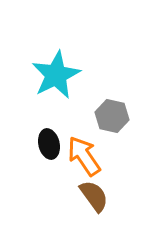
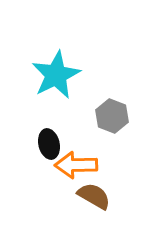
gray hexagon: rotated 8 degrees clockwise
orange arrow: moved 8 px left, 9 px down; rotated 57 degrees counterclockwise
brown semicircle: rotated 24 degrees counterclockwise
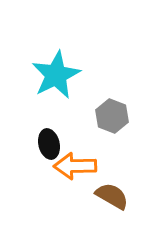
orange arrow: moved 1 px left, 1 px down
brown semicircle: moved 18 px right
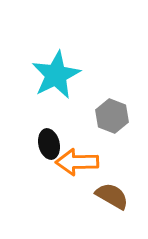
orange arrow: moved 2 px right, 4 px up
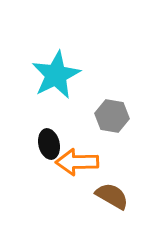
gray hexagon: rotated 12 degrees counterclockwise
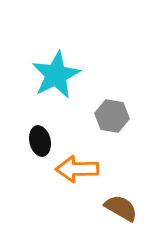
black ellipse: moved 9 px left, 3 px up
orange arrow: moved 7 px down
brown semicircle: moved 9 px right, 12 px down
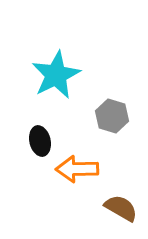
gray hexagon: rotated 8 degrees clockwise
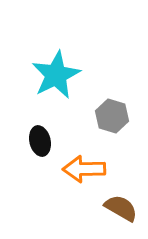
orange arrow: moved 7 px right
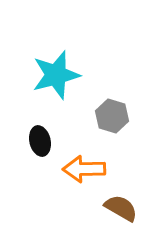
cyan star: rotated 12 degrees clockwise
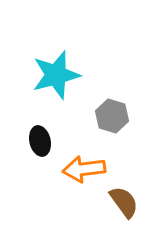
orange arrow: rotated 6 degrees counterclockwise
brown semicircle: moved 3 px right, 6 px up; rotated 24 degrees clockwise
